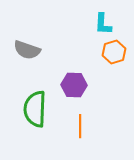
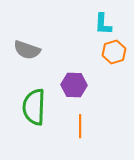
green semicircle: moved 1 px left, 2 px up
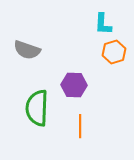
green semicircle: moved 3 px right, 1 px down
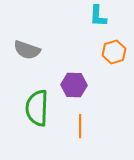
cyan L-shape: moved 5 px left, 8 px up
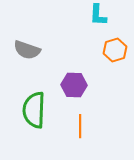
cyan L-shape: moved 1 px up
orange hexagon: moved 1 px right, 2 px up
green semicircle: moved 3 px left, 2 px down
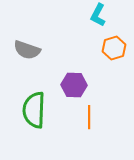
cyan L-shape: rotated 25 degrees clockwise
orange hexagon: moved 1 px left, 2 px up
orange line: moved 9 px right, 9 px up
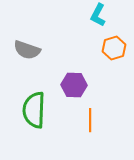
orange line: moved 1 px right, 3 px down
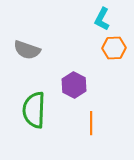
cyan L-shape: moved 4 px right, 4 px down
orange hexagon: rotated 15 degrees clockwise
purple hexagon: rotated 25 degrees clockwise
orange line: moved 1 px right, 3 px down
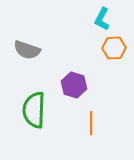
purple hexagon: rotated 10 degrees counterclockwise
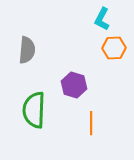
gray semicircle: rotated 104 degrees counterclockwise
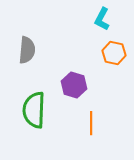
orange hexagon: moved 5 px down; rotated 15 degrees clockwise
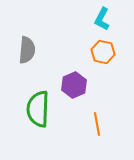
orange hexagon: moved 11 px left, 1 px up
purple hexagon: rotated 20 degrees clockwise
green semicircle: moved 4 px right, 1 px up
orange line: moved 6 px right, 1 px down; rotated 10 degrees counterclockwise
